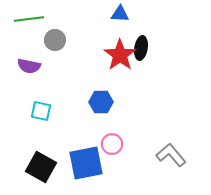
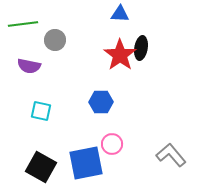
green line: moved 6 px left, 5 px down
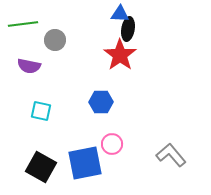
black ellipse: moved 13 px left, 19 px up
blue square: moved 1 px left
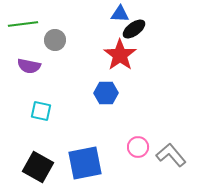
black ellipse: moved 6 px right; rotated 45 degrees clockwise
blue hexagon: moved 5 px right, 9 px up
pink circle: moved 26 px right, 3 px down
black square: moved 3 px left
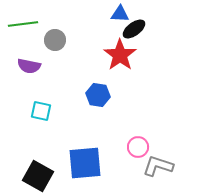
blue hexagon: moved 8 px left, 2 px down; rotated 10 degrees clockwise
gray L-shape: moved 13 px left, 11 px down; rotated 32 degrees counterclockwise
blue square: rotated 6 degrees clockwise
black square: moved 9 px down
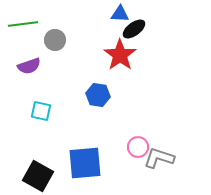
purple semicircle: rotated 30 degrees counterclockwise
gray L-shape: moved 1 px right, 8 px up
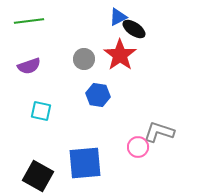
blue triangle: moved 2 px left, 3 px down; rotated 30 degrees counterclockwise
green line: moved 6 px right, 3 px up
black ellipse: rotated 70 degrees clockwise
gray circle: moved 29 px right, 19 px down
gray L-shape: moved 26 px up
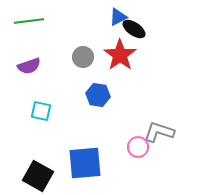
gray circle: moved 1 px left, 2 px up
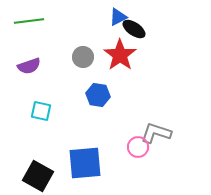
gray L-shape: moved 3 px left, 1 px down
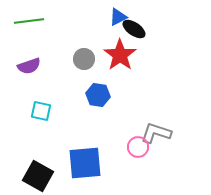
gray circle: moved 1 px right, 2 px down
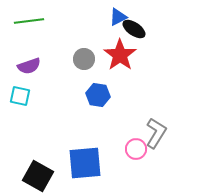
cyan square: moved 21 px left, 15 px up
gray L-shape: rotated 104 degrees clockwise
pink circle: moved 2 px left, 2 px down
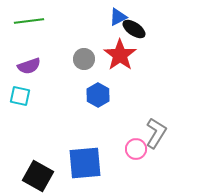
blue hexagon: rotated 20 degrees clockwise
